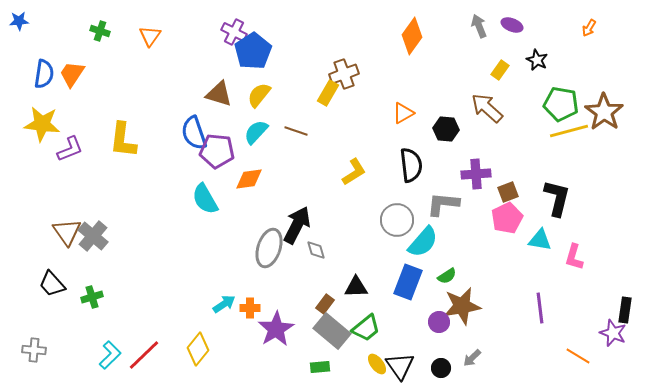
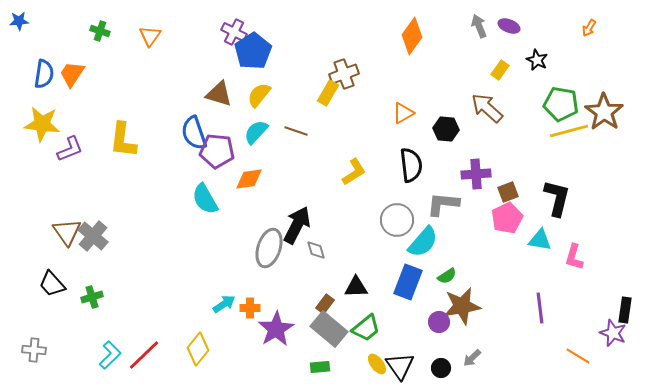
purple ellipse at (512, 25): moved 3 px left, 1 px down
gray rectangle at (332, 331): moved 3 px left, 2 px up
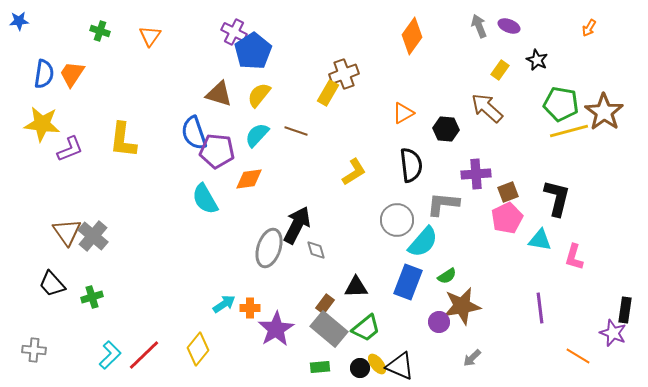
cyan semicircle at (256, 132): moved 1 px right, 3 px down
black triangle at (400, 366): rotated 32 degrees counterclockwise
black circle at (441, 368): moved 81 px left
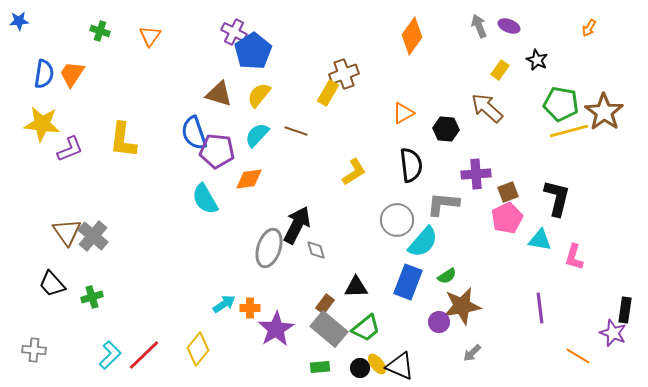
gray arrow at (472, 358): moved 5 px up
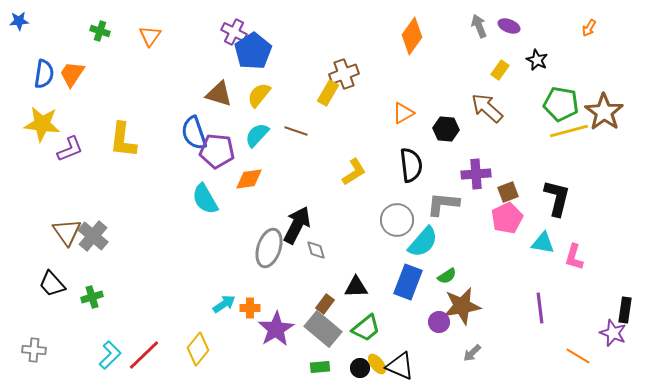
cyan triangle at (540, 240): moved 3 px right, 3 px down
gray rectangle at (329, 329): moved 6 px left
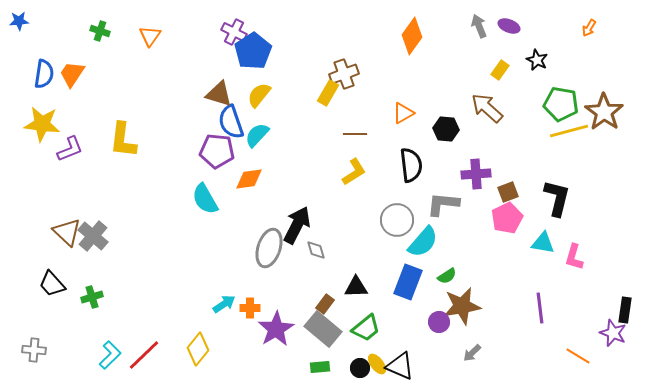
brown line at (296, 131): moved 59 px right, 3 px down; rotated 20 degrees counterclockwise
blue semicircle at (194, 133): moved 37 px right, 11 px up
brown triangle at (67, 232): rotated 12 degrees counterclockwise
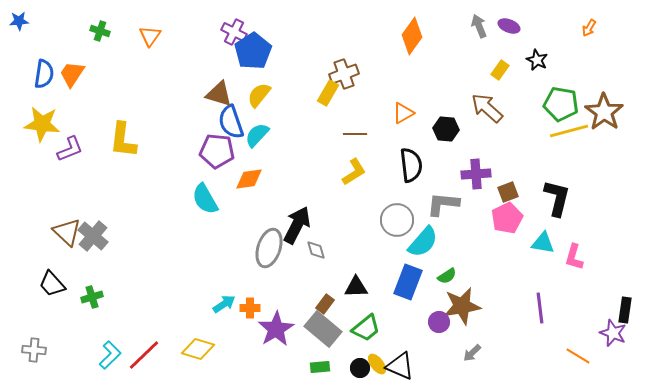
yellow diamond at (198, 349): rotated 68 degrees clockwise
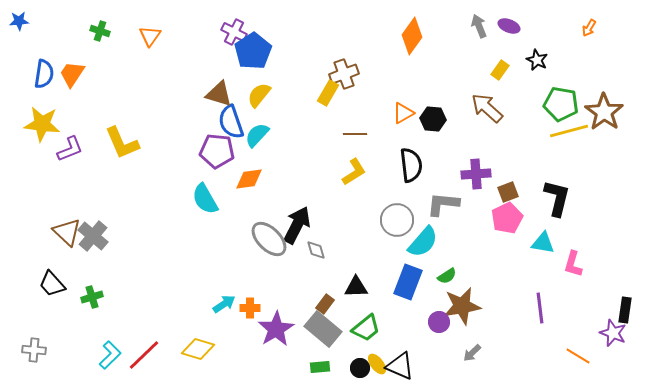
black hexagon at (446, 129): moved 13 px left, 10 px up
yellow L-shape at (123, 140): moved 1 px left, 3 px down; rotated 30 degrees counterclockwise
gray ellipse at (269, 248): moved 9 px up; rotated 63 degrees counterclockwise
pink L-shape at (574, 257): moved 1 px left, 7 px down
